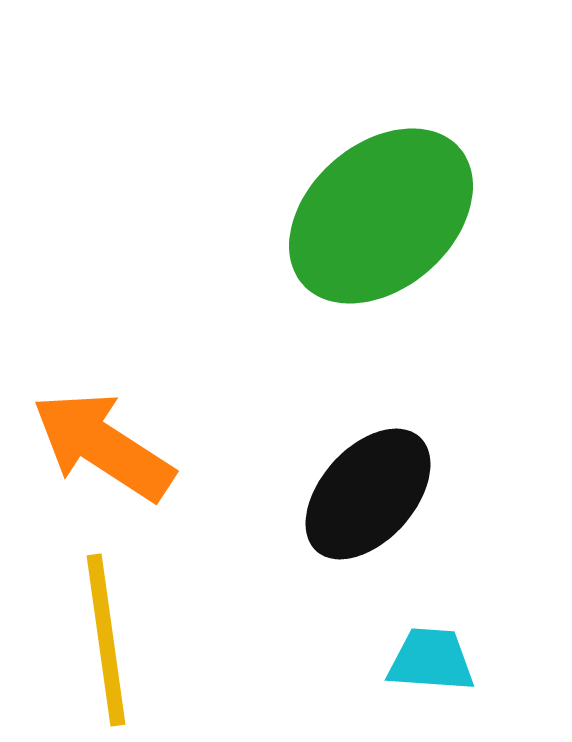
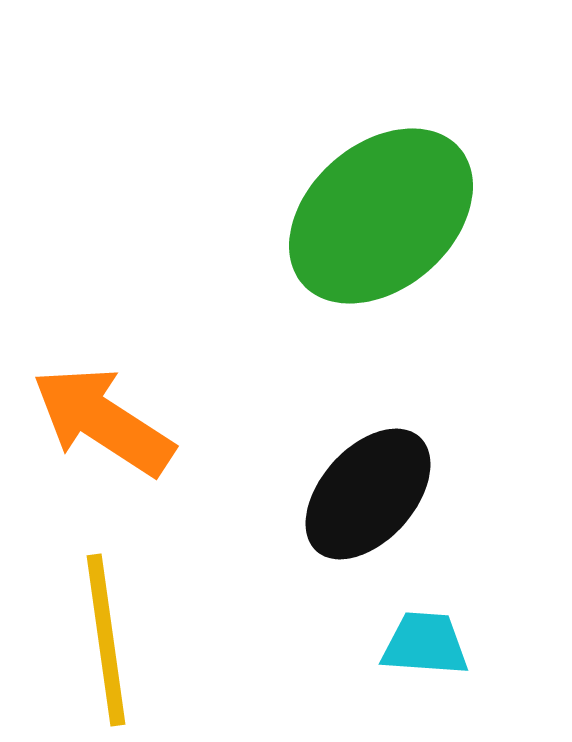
orange arrow: moved 25 px up
cyan trapezoid: moved 6 px left, 16 px up
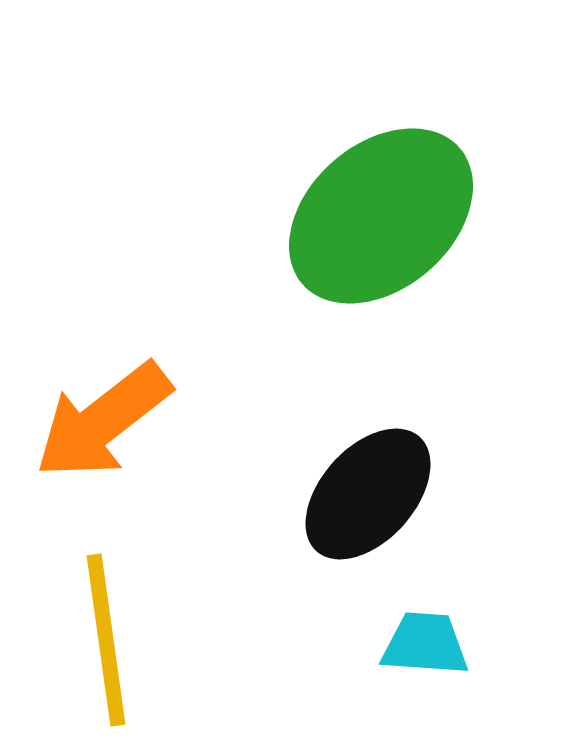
orange arrow: rotated 71 degrees counterclockwise
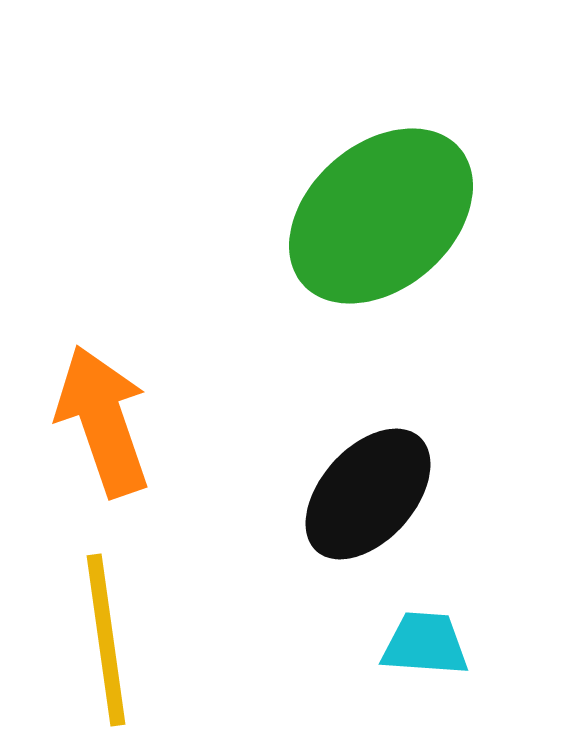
orange arrow: rotated 109 degrees clockwise
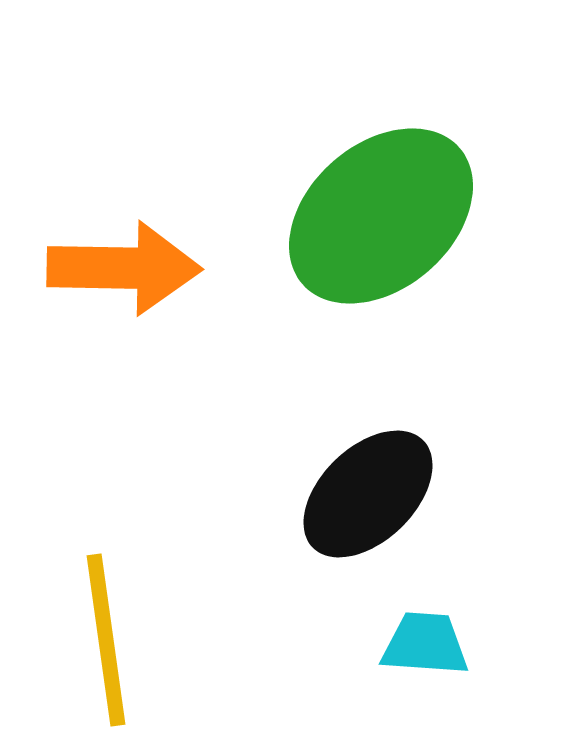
orange arrow: moved 21 px right, 153 px up; rotated 110 degrees clockwise
black ellipse: rotated 4 degrees clockwise
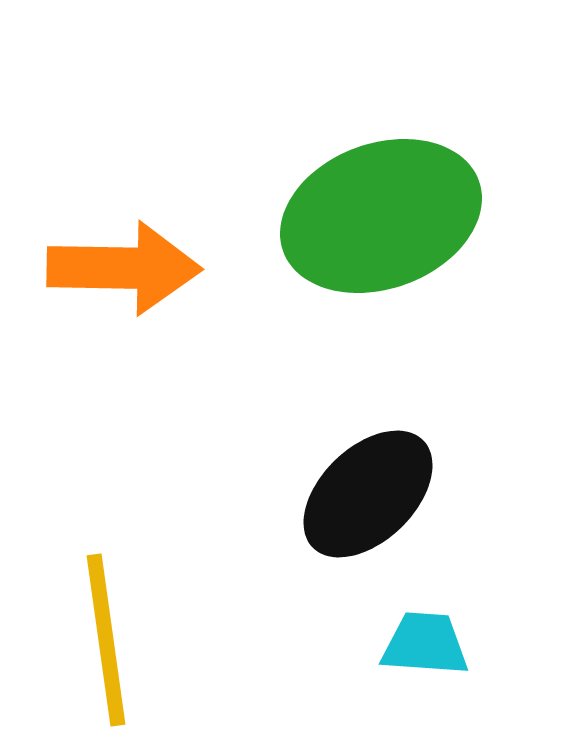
green ellipse: rotated 21 degrees clockwise
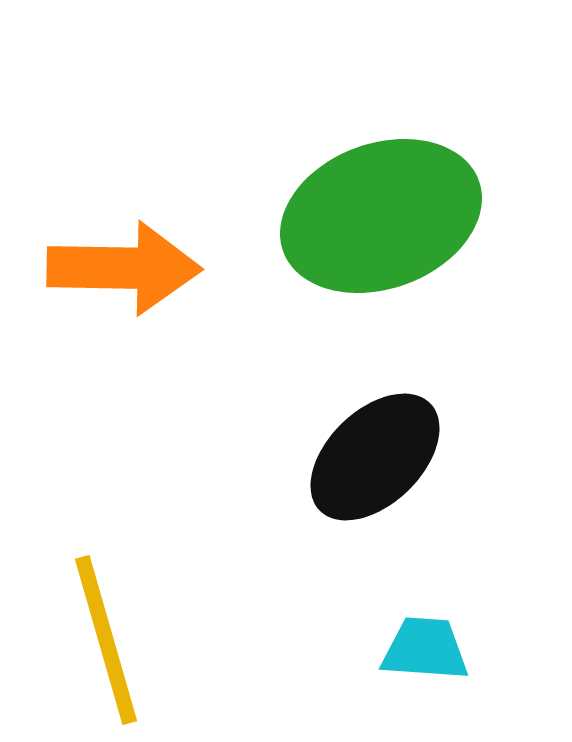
black ellipse: moved 7 px right, 37 px up
yellow line: rotated 8 degrees counterclockwise
cyan trapezoid: moved 5 px down
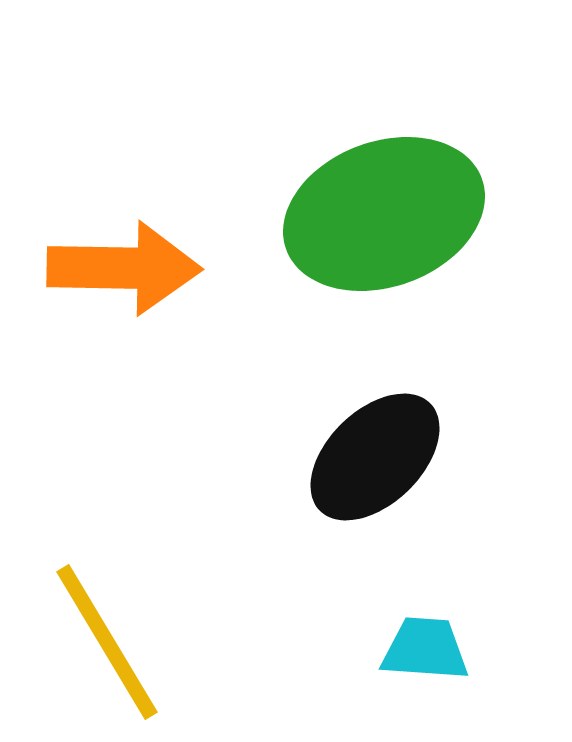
green ellipse: moved 3 px right, 2 px up
yellow line: moved 1 px right, 2 px down; rotated 15 degrees counterclockwise
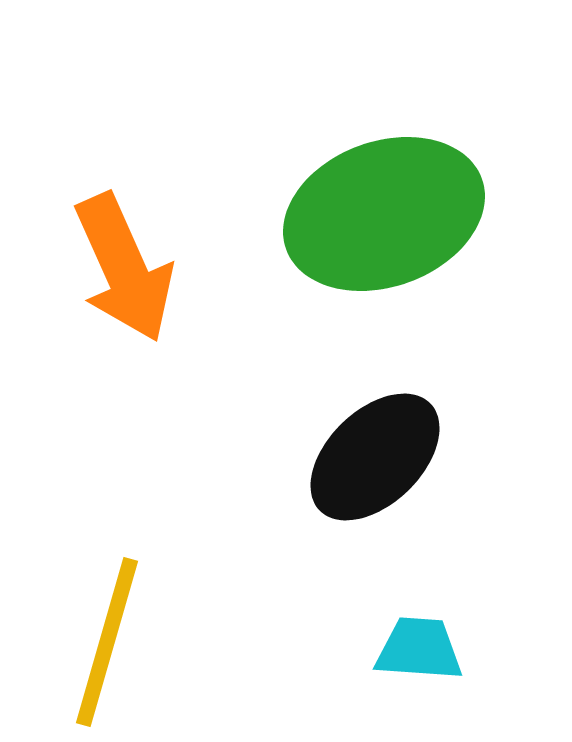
orange arrow: rotated 65 degrees clockwise
yellow line: rotated 47 degrees clockwise
cyan trapezoid: moved 6 px left
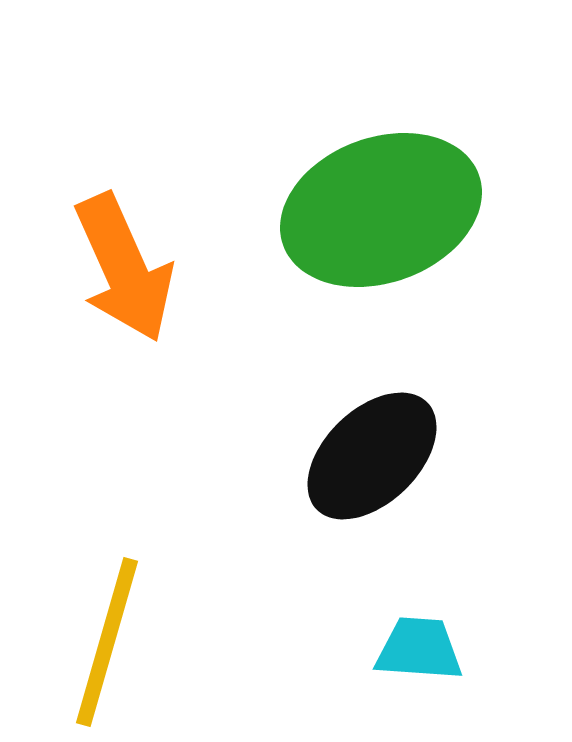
green ellipse: moved 3 px left, 4 px up
black ellipse: moved 3 px left, 1 px up
